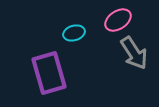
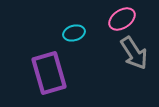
pink ellipse: moved 4 px right, 1 px up
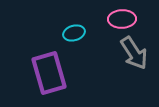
pink ellipse: rotated 32 degrees clockwise
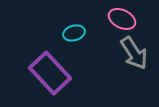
pink ellipse: rotated 28 degrees clockwise
purple rectangle: moved 1 px right; rotated 27 degrees counterclockwise
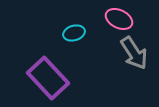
pink ellipse: moved 3 px left
purple rectangle: moved 2 px left, 5 px down
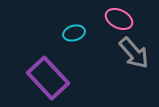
gray arrow: rotated 8 degrees counterclockwise
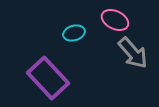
pink ellipse: moved 4 px left, 1 px down
gray arrow: moved 1 px left
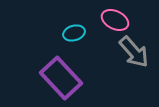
gray arrow: moved 1 px right, 1 px up
purple rectangle: moved 13 px right
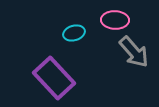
pink ellipse: rotated 24 degrees counterclockwise
purple rectangle: moved 7 px left
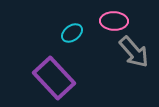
pink ellipse: moved 1 px left, 1 px down
cyan ellipse: moved 2 px left; rotated 20 degrees counterclockwise
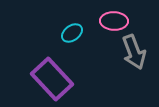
gray arrow: rotated 20 degrees clockwise
purple rectangle: moved 2 px left, 1 px down
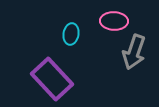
cyan ellipse: moved 1 px left, 1 px down; rotated 45 degrees counterclockwise
gray arrow: rotated 40 degrees clockwise
